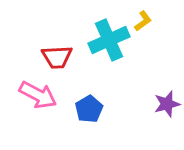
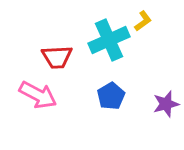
purple star: moved 1 px left
blue pentagon: moved 22 px right, 13 px up
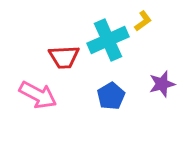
cyan cross: moved 1 px left
red trapezoid: moved 7 px right
purple star: moved 4 px left, 20 px up
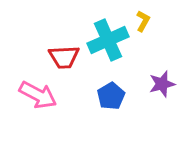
yellow L-shape: rotated 25 degrees counterclockwise
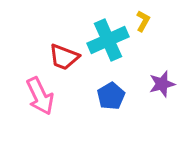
red trapezoid: rotated 24 degrees clockwise
pink arrow: moved 2 px right, 1 px down; rotated 36 degrees clockwise
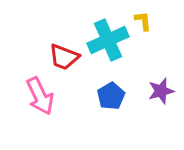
yellow L-shape: rotated 35 degrees counterclockwise
purple star: moved 1 px left, 7 px down
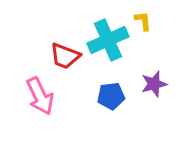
red trapezoid: moved 1 px right, 1 px up
purple star: moved 7 px left, 7 px up
blue pentagon: rotated 24 degrees clockwise
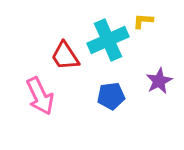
yellow L-shape: rotated 80 degrees counterclockwise
red trapezoid: rotated 36 degrees clockwise
purple star: moved 5 px right, 3 px up; rotated 12 degrees counterclockwise
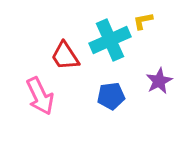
yellow L-shape: rotated 15 degrees counterclockwise
cyan cross: moved 2 px right
